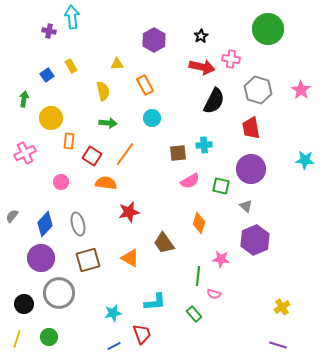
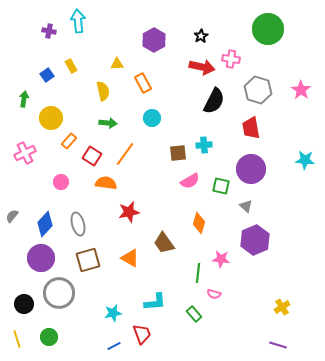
cyan arrow at (72, 17): moved 6 px right, 4 px down
orange rectangle at (145, 85): moved 2 px left, 2 px up
orange rectangle at (69, 141): rotated 35 degrees clockwise
green line at (198, 276): moved 3 px up
yellow line at (17, 339): rotated 36 degrees counterclockwise
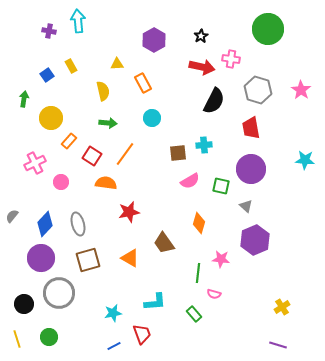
pink cross at (25, 153): moved 10 px right, 10 px down
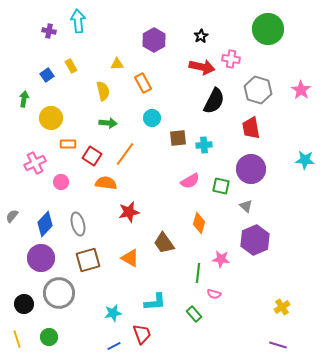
orange rectangle at (69, 141): moved 1 px left, 3 px down; rotated 49 degrees clockwise
brown square at (178, 153): moved 15 px up
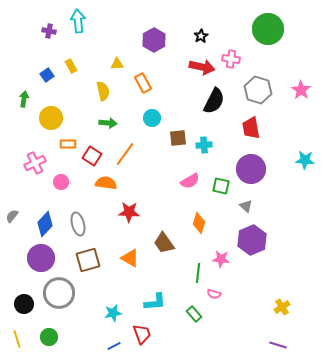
red star at (129, 212): rotated 15 degrees clockwise
purple hexagon at (255, 240): moved 3 px left
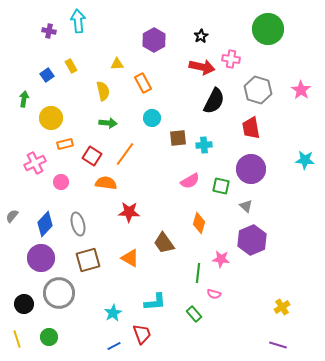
orange rectangle at (68, 144): moved 3 px left; rotated 14 degrees counterclockwise
cyan star at (113, 313): rotated 18 degrees counterclockwise
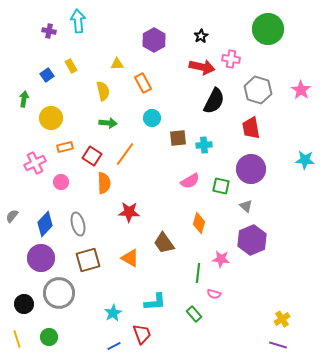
orange rectangle at (65, 144): moved 3 px down
orange semicircle at (106, 183): moved 2 px left; rotated 80 degrees clockwise
yellow cross at (282, 307): moved 12 px down
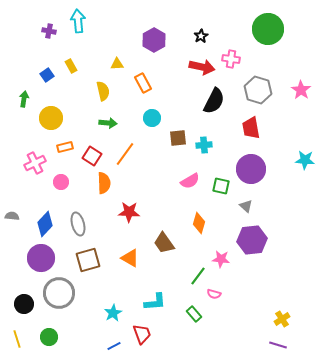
gray semicircle at (12, 216): rotated 56 degrees clockwise
purple hexagon at (252, 240): rotated 16 degrees clockwise
green line at (198, 273): moved 3 px down; rotated 30 degrees clockwise
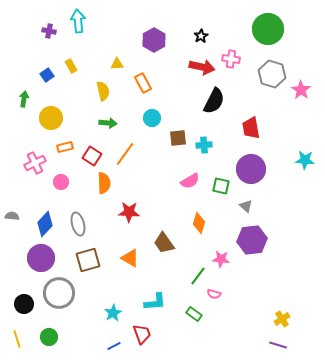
gray hexagon at (258, 90): moved 14 px right, 16 px up
green rectangle at (194, 314): rotated 14 degrees counterclockwise
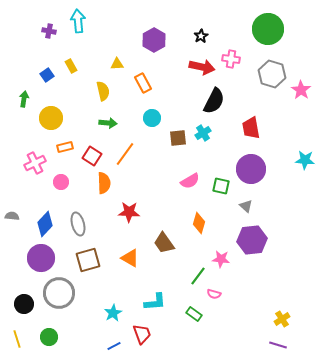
cyan cross at (204, 145): moved 1 px left, 12 px up; rotated 28 degrees counterclockwise
